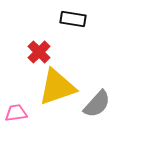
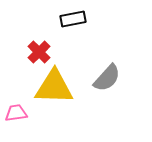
black rectangle: rotated 20 degrees counterclockwise
yellow triangle: moved 3 px left; rotated 21 degrees clockwise
gray semicircle: moved 10 px right, 26 px up
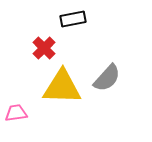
red cross: moved 5 px right, 4 px up
yellow triangle: moved 8 px right
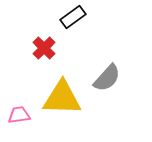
black rectangle: moved 2 px up; rotated 25 degrees counterclockwise
yellow triangle: moved 11 px down
pink trapezoid: moved 3 px right, 2 px down
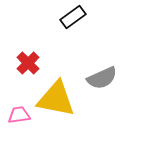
red cross: moved 16 px left, 15 px down
gray semicircle: moved 5 px left; rotated 24 degrees clockwise
yellow triangle: moved 6 px left, 1 px down; rotated 9 degrees clockwise
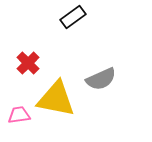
gray semicircle: moved 1 px left, 1 px down
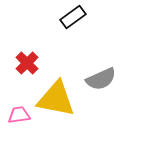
red cross: moved 1 px left
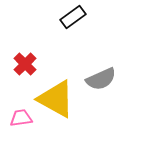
red cross: moved 2 px left, 1 px down
yellow triangle: rotated 18 degrees clockwise
pink trapezoid: moved 2 px right, 3 px down
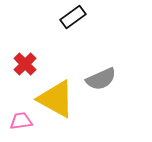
pink trapezoid: moved 3 px down
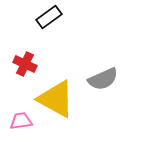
black rectangle: moved 24 px left
red cross: rotated 20 degrees counterclockwise
gray semicircle: moved 2 px right
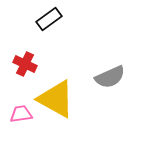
black rectangle: moved 2 px down
gray semicircle: moved 7 px right, 2 px up
pink trapezoid: moved 7 px up
